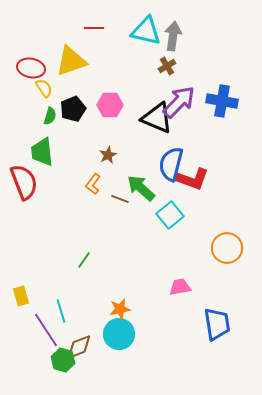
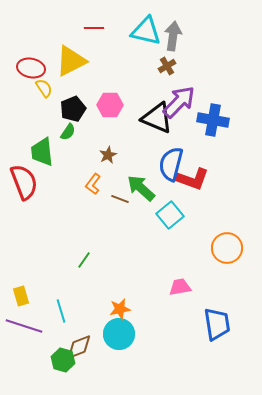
yellow triangle: rotated 8 degrees counterclockwise
blue cross: moved 9 px left, 19 px down
green semicircle: moved 18 px right, 16 px down; rotated 18 degrees clockwise
purple line: moved 22 px left, 4 px up; rotated 39 degrees counterclockwise
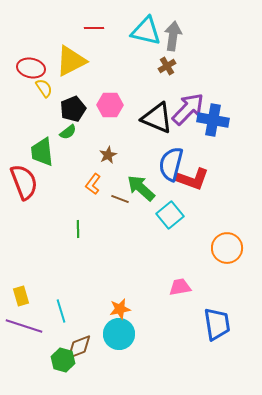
purple arrow: moved 9 px right, 7 px down
green semicircle: rotated 18 degrees clockwise
green line: moved 6 px left, 31 px up; rotated 36 degrees counterclockwise
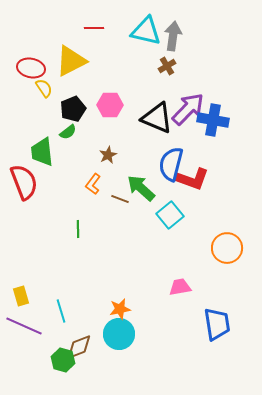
purple line: rotated 6 degrees clockwise
